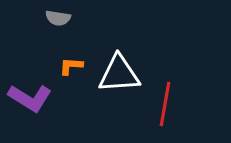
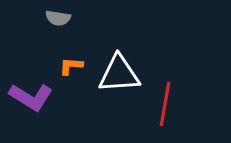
purple L-shape: moved 1 px right, 1 px up
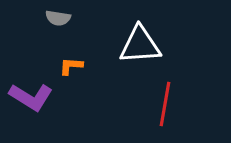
white triangle: moved 21 px right, 29 px up
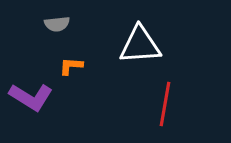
gray semicircle: moved 1 px left, 6 px down; rotated 15 degrees counterclockwise
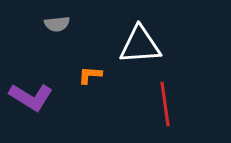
orange L-shape: moved 19 px right, 9 px down
red line: rotated 18 degrees counterclockwise
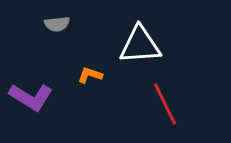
orange L-shape: rotated 15 degrees clockwise
red line: rotated 18 degrees counterclockwise
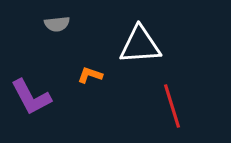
purple L-shape: rotated 30 degrees clockwise
red line: moved 7 px right, 2 px down; rotated 9 degrees clockwise
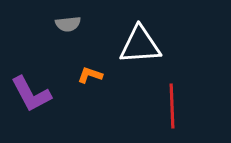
gray semicircle: moved 11 px right
purple L-shape: moved 3 px up
red line: rotated 15 degrees clockwise
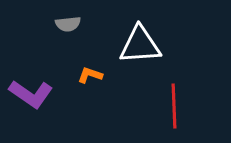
purple L-shape: rotated 27 degrees counterclockwise
red line: moved 2 px right
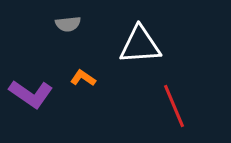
orange L-shape: moved 7 px left, 3 px down; rotated 15 degrees clockwise
red line: rotated 21 degrees counterclockwise
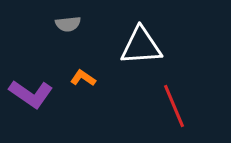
white triangle: moved 1 px right, 1 px down
